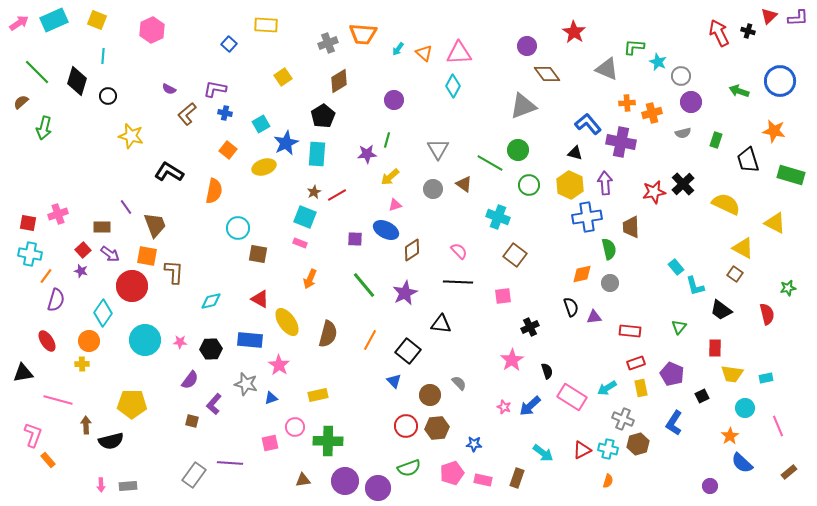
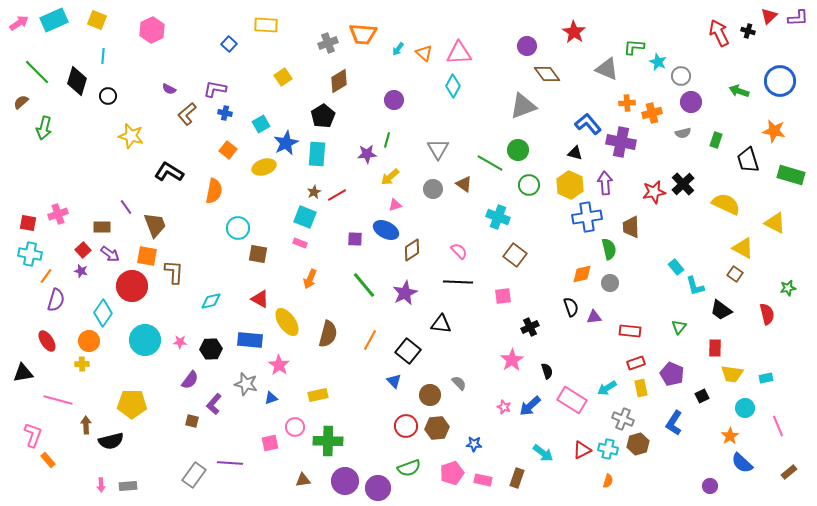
pink rectangle at (572, 397): moved 3 px down
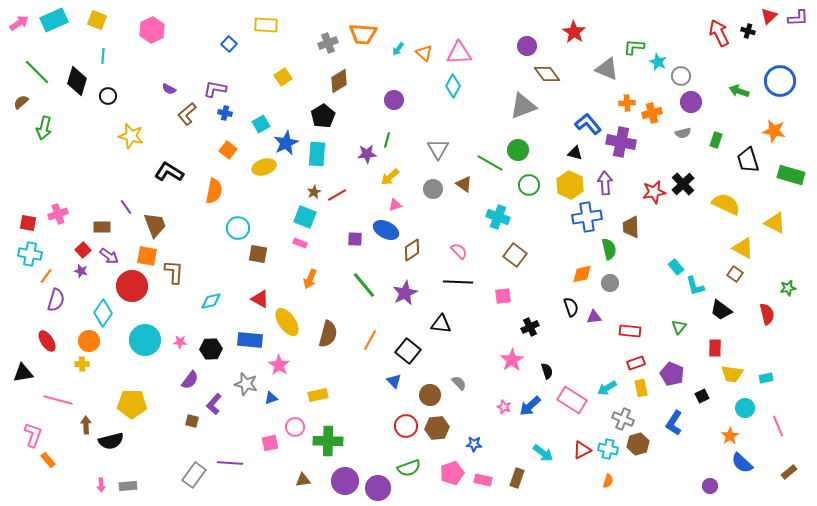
purple arrow at (110, 254): moved 1 px left, 2 px down
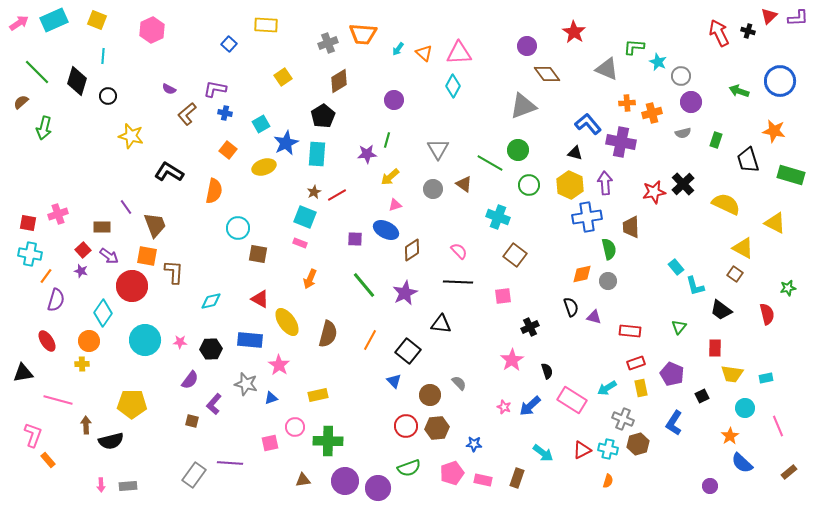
gray circle at (610, 283): moved 2 px left, 2 px up
purple triangle at (594, 317): rotated 21 degrees clockwise
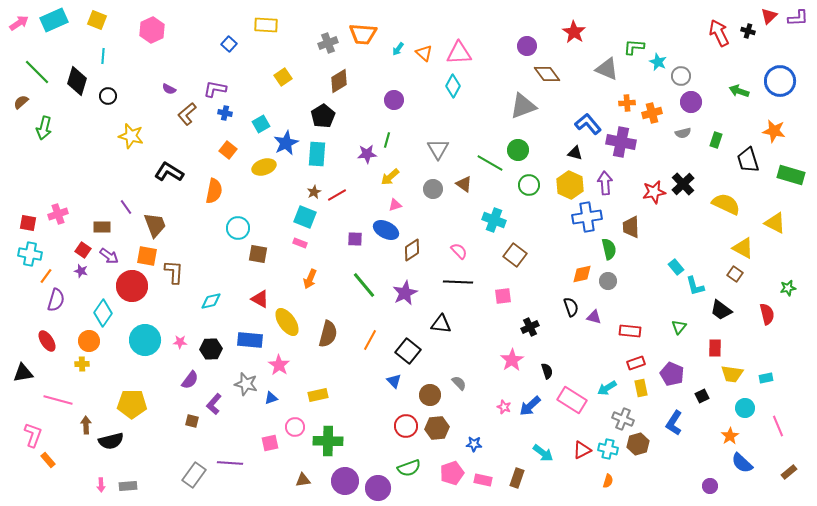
cyan cross at (498, 217): moved 4 px left, 3 px down
red square at (83, 250): rotated 14 degrees counterclockwise
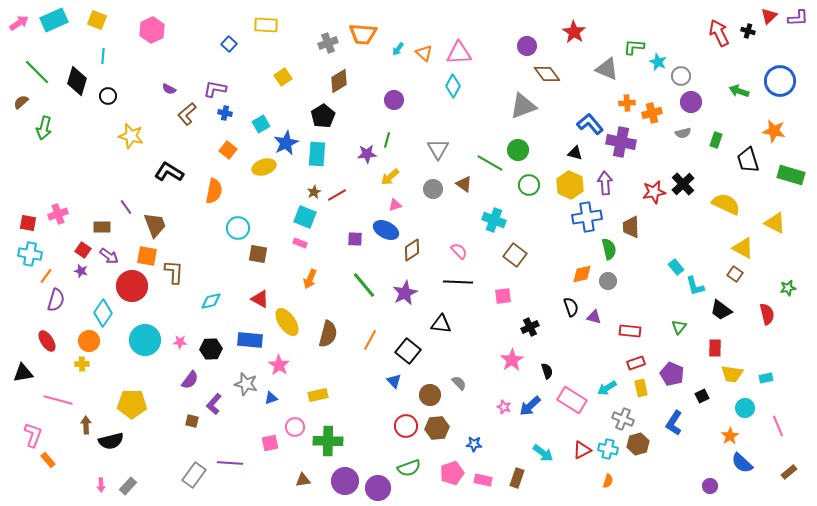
blue L-shape at (588, 124): moved 2 px right
gray rectangle at (128, 486): rotated 42 degrees counterclockwise
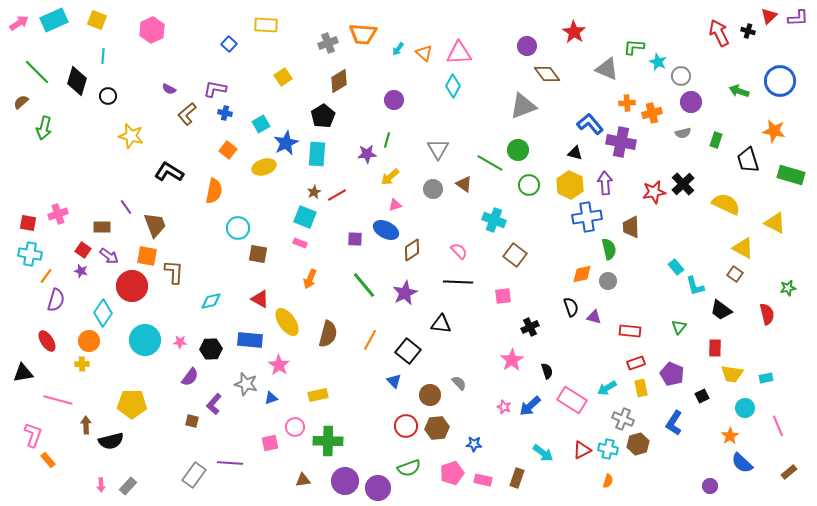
purple semicircle at (190, 380): moved 3 px up
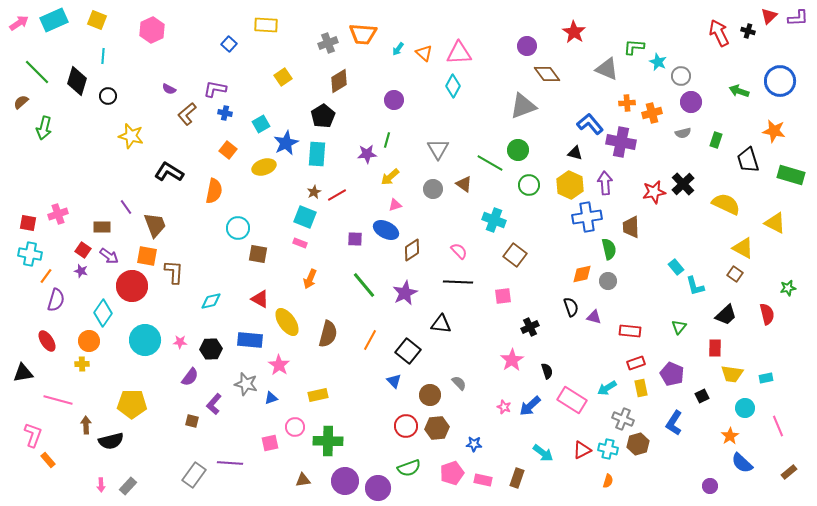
black trapezoid at (721, 310): moved 5 px right, 5 px down; rotated 80 degrees counterclockwise
